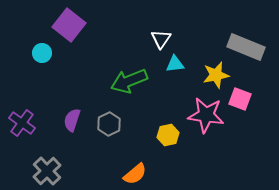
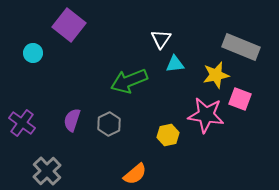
gray rectangle: moved 5 px left
cyan circle: moved 9 px left
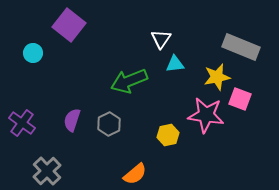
yellow star: moved 1 px right, 2 px down
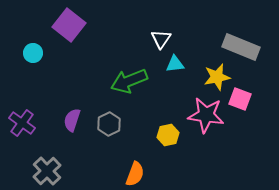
orange semicircle: rotated 30 degrees counterclockwise
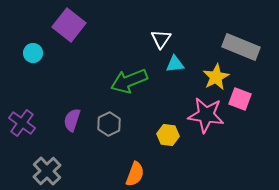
yellow star: moved 1 px left; rotated 16 degrees counterclockwise
yellow hexagon: rotated 20 degrees clockwise
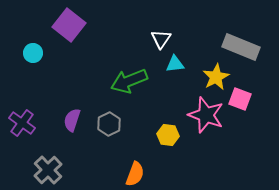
pink star: rotated 12 degrees clockwise
gray cross: moved 1 px right, 1 px up
